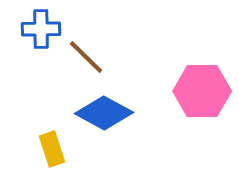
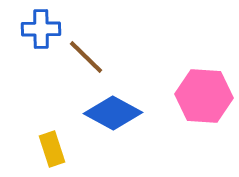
pink hexagon: moved 2 px right, 5 px down; rotated 4 degrees clockwise
blue diamond: moved 9 px right
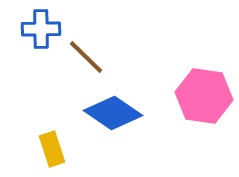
pink hexagon: rotated 4 degrees clockwise
blue diamond: rotated 6 degrees clockwise
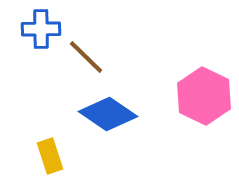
pink hexagon: rotated 18 degrees clockwise
blue diamond: moved 5 px left, 1 px down
yellow rectangle: moved 2 px left, 7 px down
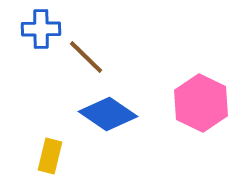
pink hexagon: moved 3 px left, 7 px down
yellow rectangle: rotated 32 degrees clockwise
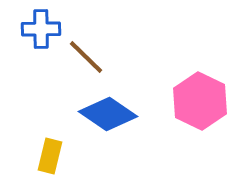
pink hexagon: moved 1 px left, 2 px up
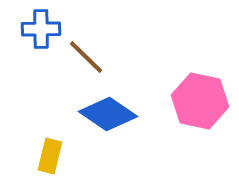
pink hexagon: rotated 14 degrees counterclockwise
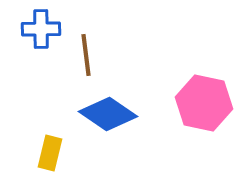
brown line: moved 2 px up; rotated 39 degrees clockwise
pink hexagon: moved 4 px right, 2 px down
yellow rectangle: moved 3 px up
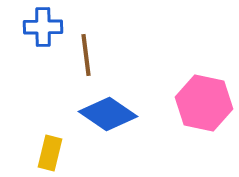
blue cross: moved 2 px right, 2 px up
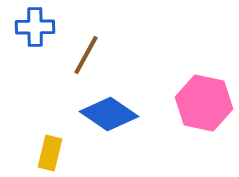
blue cross: moved 8 px left
brown line: rotated 36 degrees clockwise
blue diamond: moved 1 px right
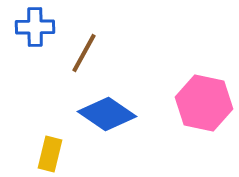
brown line: moved 2 px left, 2 px up
blue diamond: moved 2 px left
yellow rectangle: moved 1 px down
